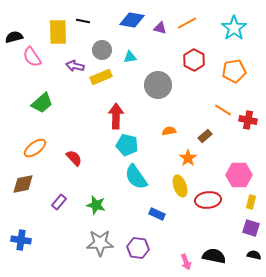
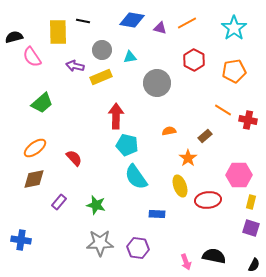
gray circle at (158, 85): moved 1 px left, 2 px up
brown diamond at (23, 184): moved 11 px right, 5 px up
blue rectangle at (157, 214): rotated 21 degrees counterclockwise
black semicircle at (254, 255): moved 10 px down; rotated 104 degrees clockwise
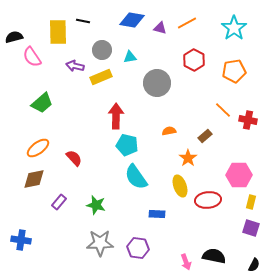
orange line at (223, 110): rotated 12 degrees clockwise
orange ellipse at (35, 148): moved 3 px right
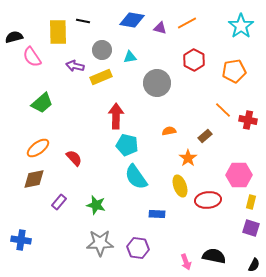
cyan star at (234, 28): moved 7 px right, 2 px up
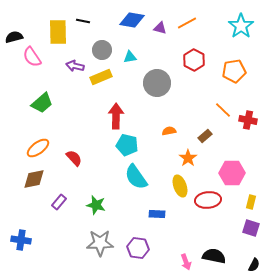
pink hexagon at (239, 175): moved 7 px left, 2 px up
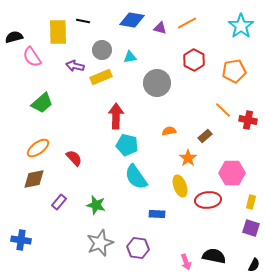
gray star at (100, 243): rotated 20 degrees counterclockwise
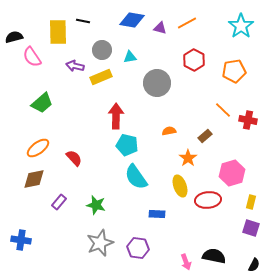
pink hexagon at (232, 173): rotated 15 degrees counterclockwise
